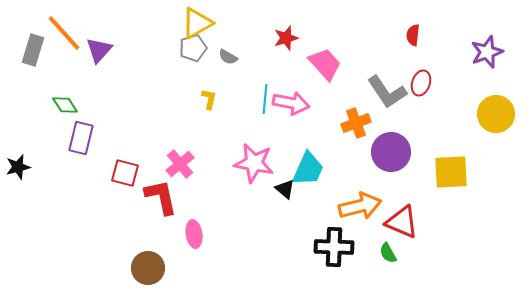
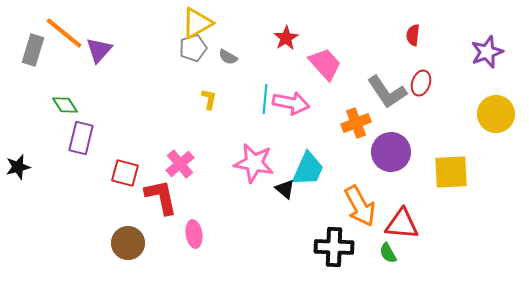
orange line: rotated 9 degrees counterclockwise
red star: rotated 15 degrees counterclockwise
orange arrow: rotated 75 degrees clockwise
red triangle: moved 2 px down; rotated 18 degrees counterclockwise
brown circle: moved 20 px left, 25 px up
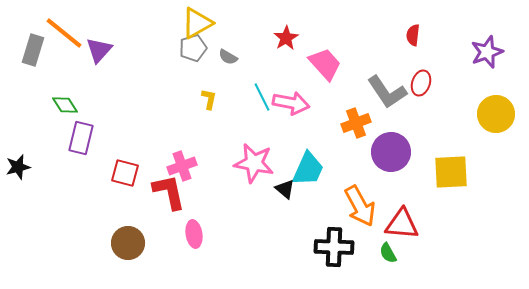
cyan line: moved 3 px left, 2 px up; rotated 32 degrees counterclockwise
pink cross: moved 2 px right, 2 px down; rotated 20 degrees clockwise
red L-shape: moved 8 px right, 5 px up
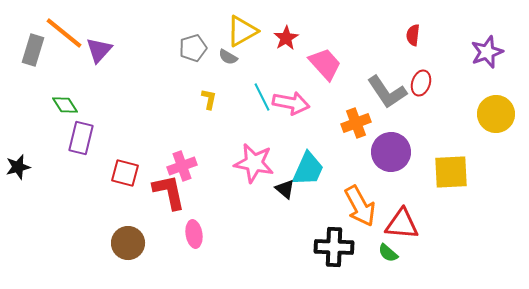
yellow triangle: moved 45 px right, 8 px down
green semicircle: rotated 20 degrees counterclockwise
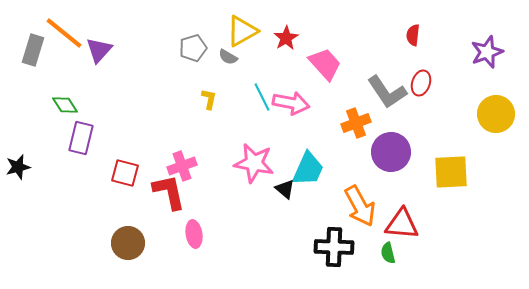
green semicircle: rotated 35 degrees clockwise
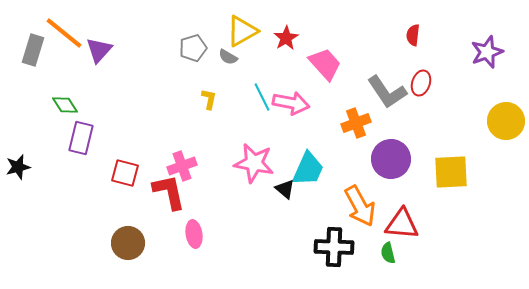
yellow circle: moved 10 px right, 7 px down
purple circle: moved 7 px down
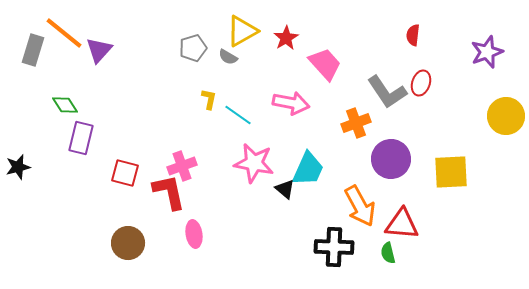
cyan line: moved 24 px left, 18 px down; rotated 28 degrees counterclockwise
yellow circle: moved 5 px up
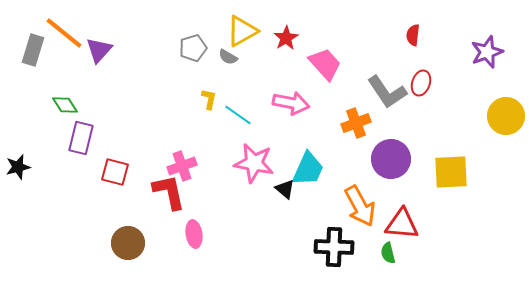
red square: moved 10 px left, 1 px up
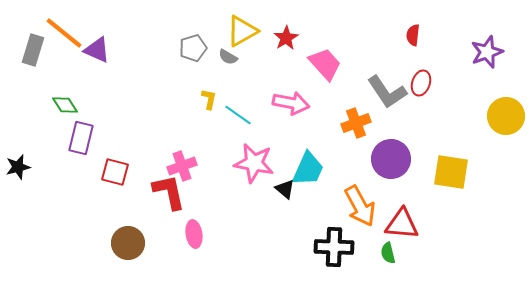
purple triangle: moved 2 px left; rotated 48 degrees counterclockwise
yellow square: rotated 12 degrees clockwise
